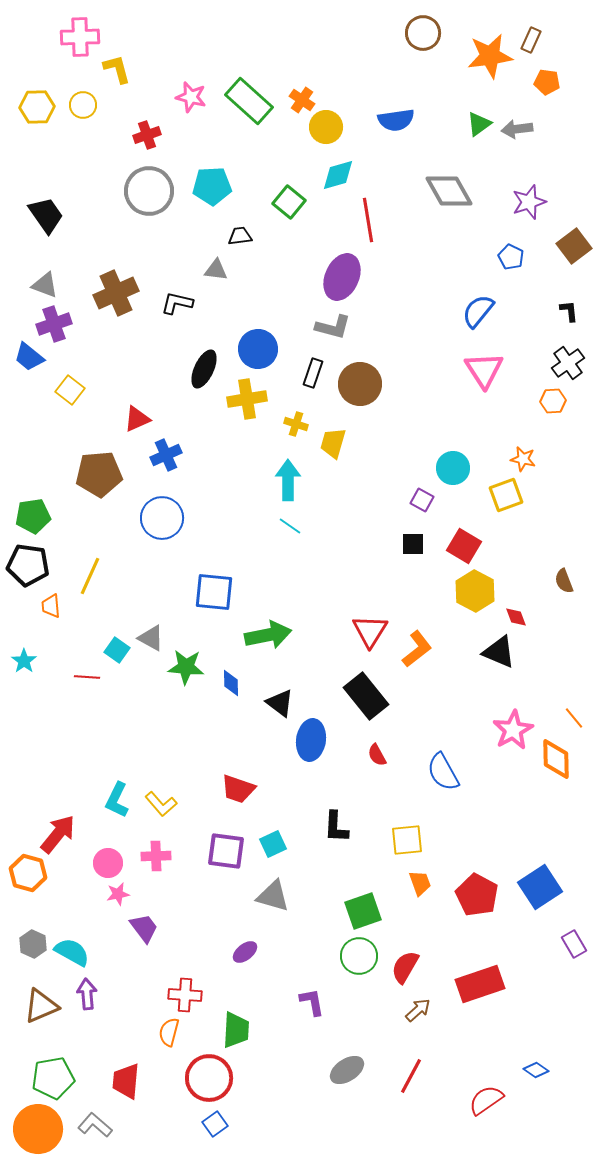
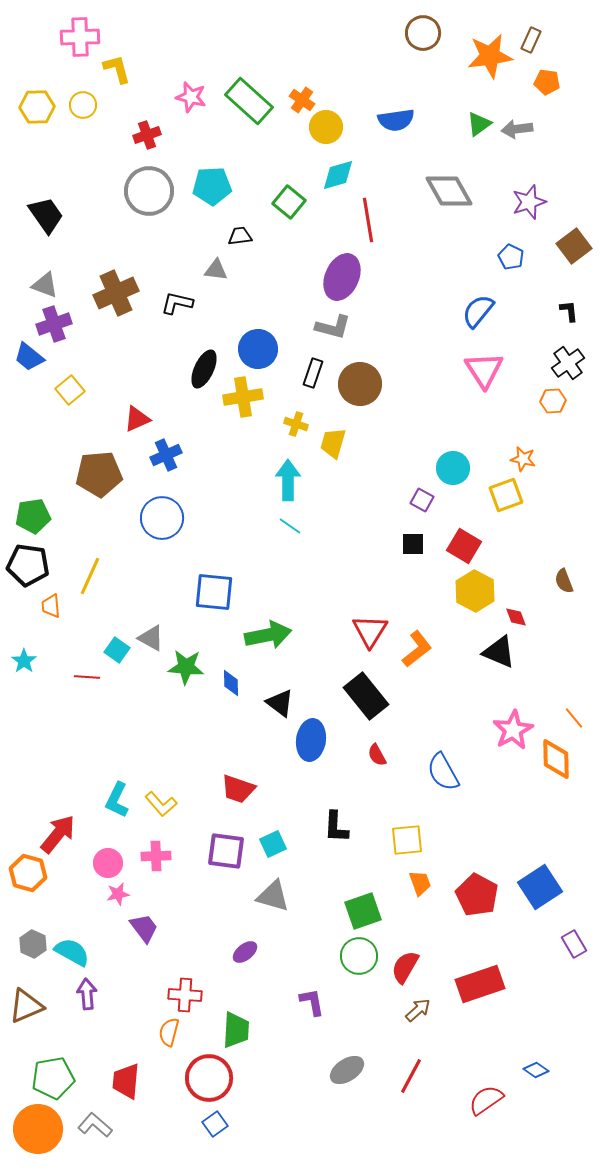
yellow square at (70, 390): rotated 12 degrees clockwise
yellow cross at (247, 399): moved 4 px left, 2 px up
brown triangle at (41, 1006): moved 15 px left
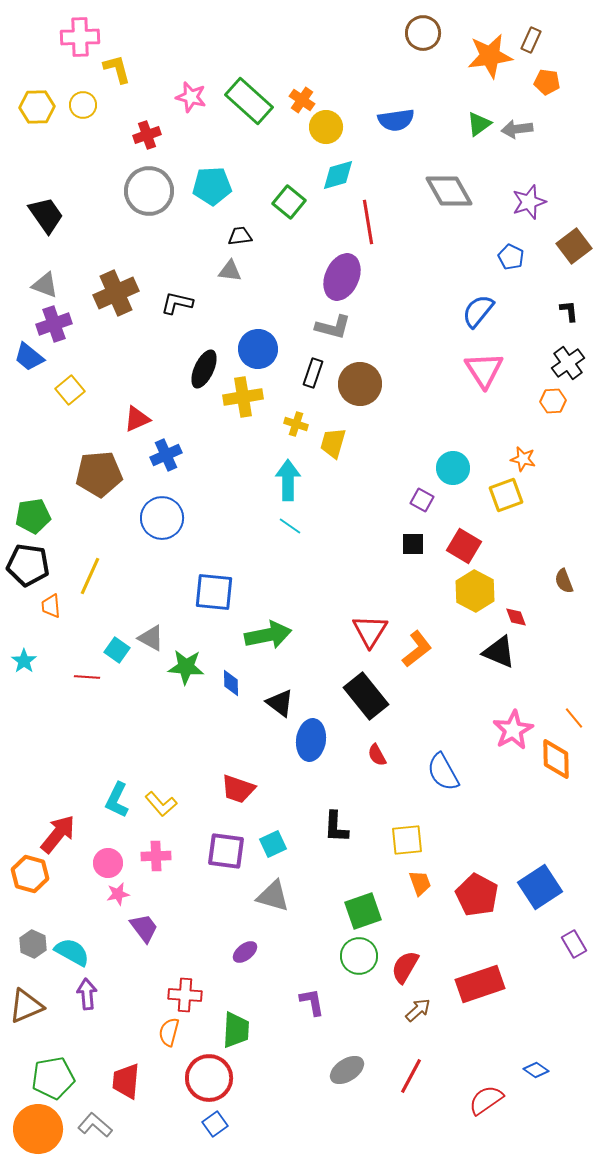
red line at (368, 220): moved 2 px down
gray triangle at (216, 270): moved 14 px right, 1 px down
orange hexagon at (28, 873): moved 2 px right, 1 px down
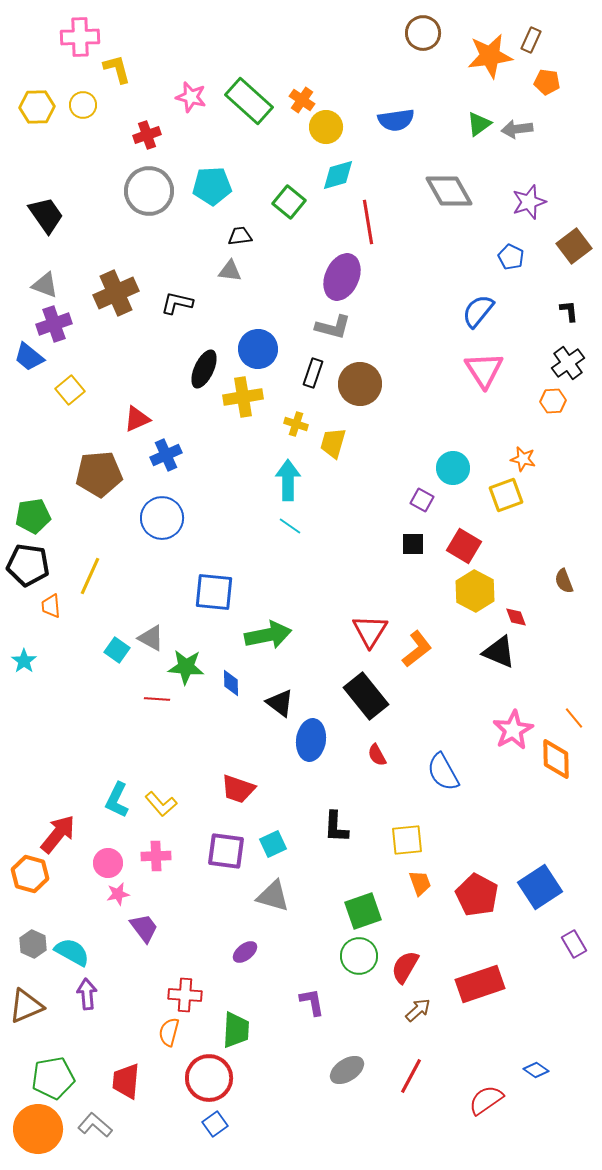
red line at (87, 677): moved 70 px right, 22 px down
